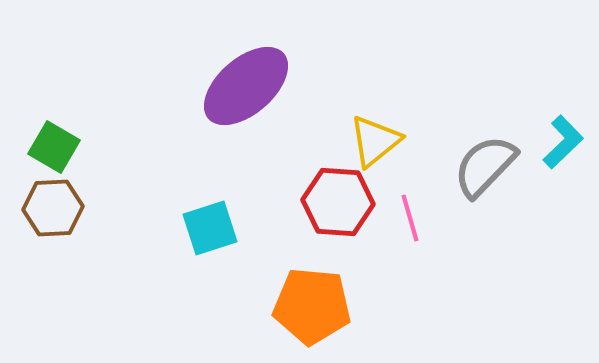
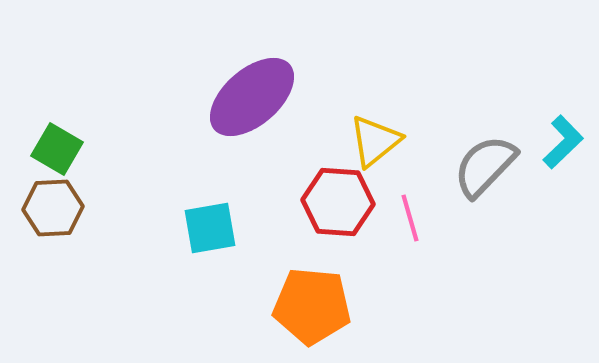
purple ellipse: moved 6 px right, 11 px down
green square: moved 3 px right, 2 px down
cyan square: rotated 8 degrees clockwise
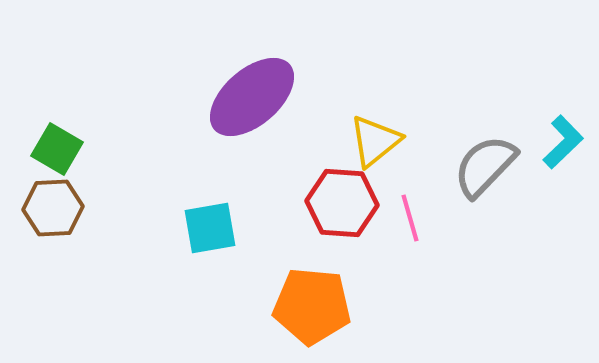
red hexagon: moved 4 px right, 1 px down
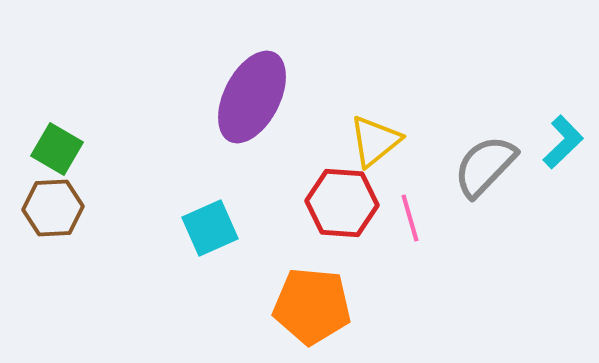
purple ellipse: rotated 22 degrees counterclockwise
cyan square: rotated 14 degrees counterclockwise
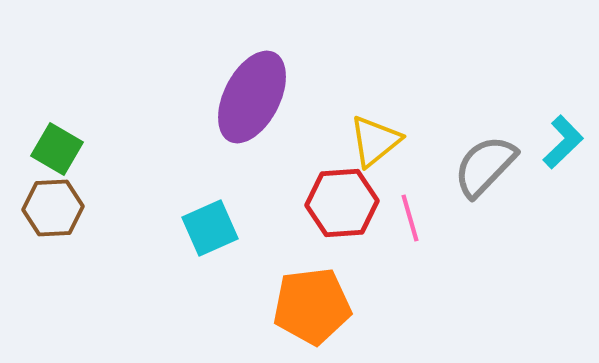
red hexagon: rotated 8 degrees counterclockwise
orange pentagon: rotated 12 degrees counterclockwise
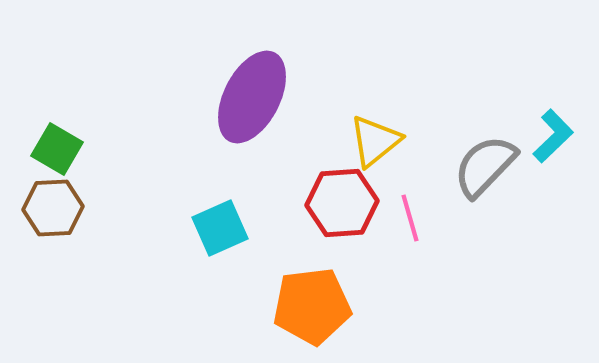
cyan L-shape: moved 10 px left, 6 px up
cyan square: moved 10 px right
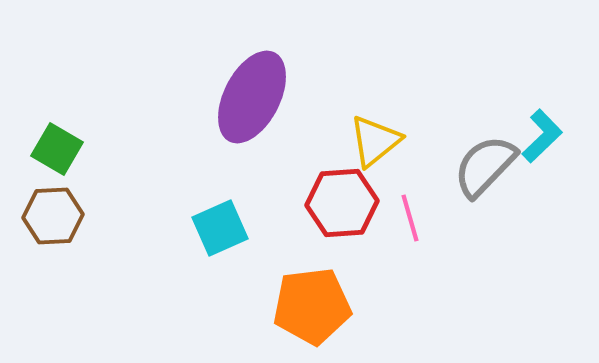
cyan L-shape: moved 11 px left
brown hexagon: moved 8 px down
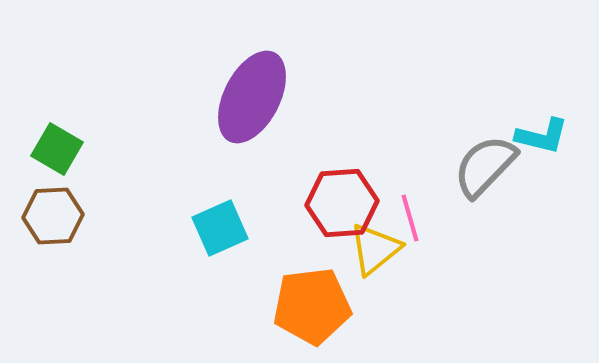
cyan L-shape: rotated 58 degrees clockwise
yellow triangle: moved 108 px down
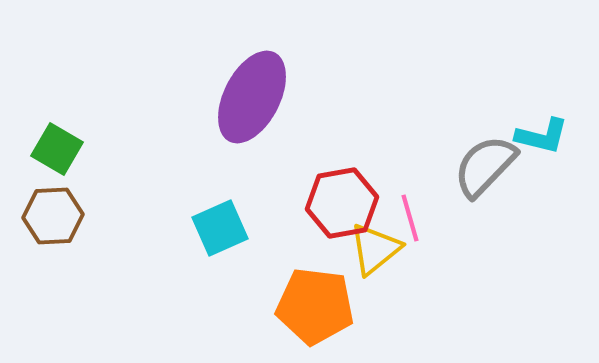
red hexagon: rotated 6 degrees counterclockwise
orange pentagon: moved 3 px right; rotated 14 degrees clockwise
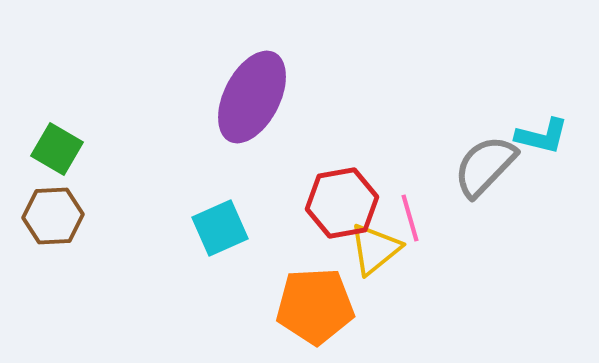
orange pentagon: rotated 10 degrees counterclockwise
